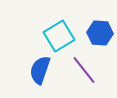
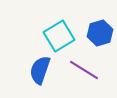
blue hexagon: rotated 20 degrees counterclockwise
purple line: rotated 20 degrees counterclockwise
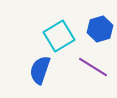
blue hexagon: moved 4 px up
purple line: moved 9 px right, 3 px up
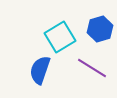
cyan square: moved 1 px right, 1 px down
purple line: moved 1 px left, 1 px down
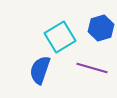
blue hexagon: moved 1 px right, 1 px up
purple line: rotated 16 degrees counterclockwise
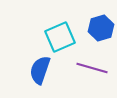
cyan square: rotated 8 degrees clockwise
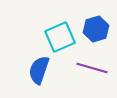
blue hexagon: moved 5 px left, 1 px down
blue semicircle: moved 1 px left
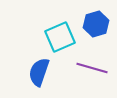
blue hexagon: moved 5 px up
blue semicircle: moved 2 px down
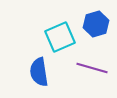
blue semicircle: rotated 28 degrees counterclockwise
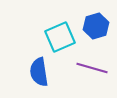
blue hexagon: moved 2 px down
